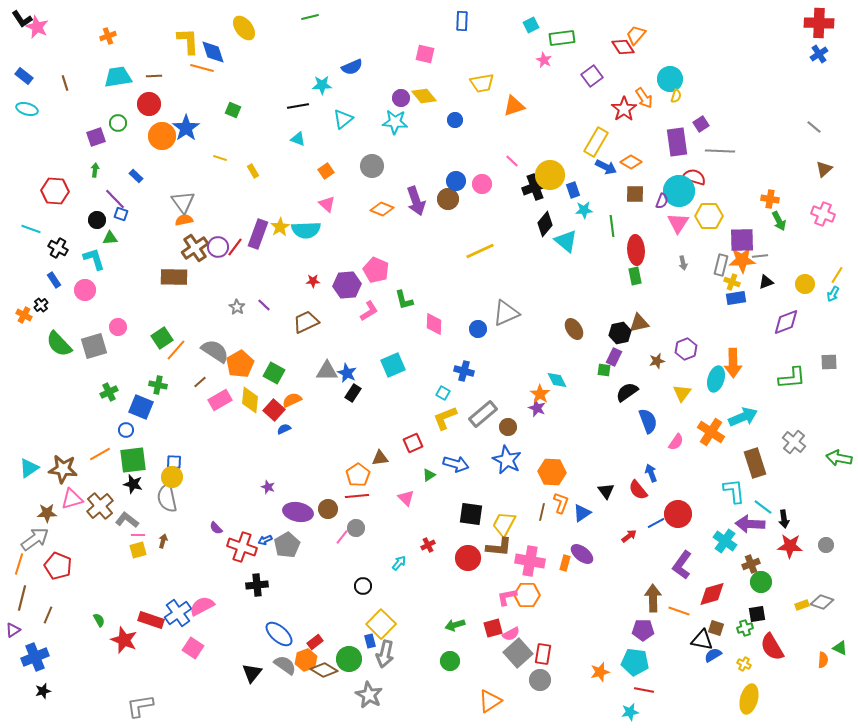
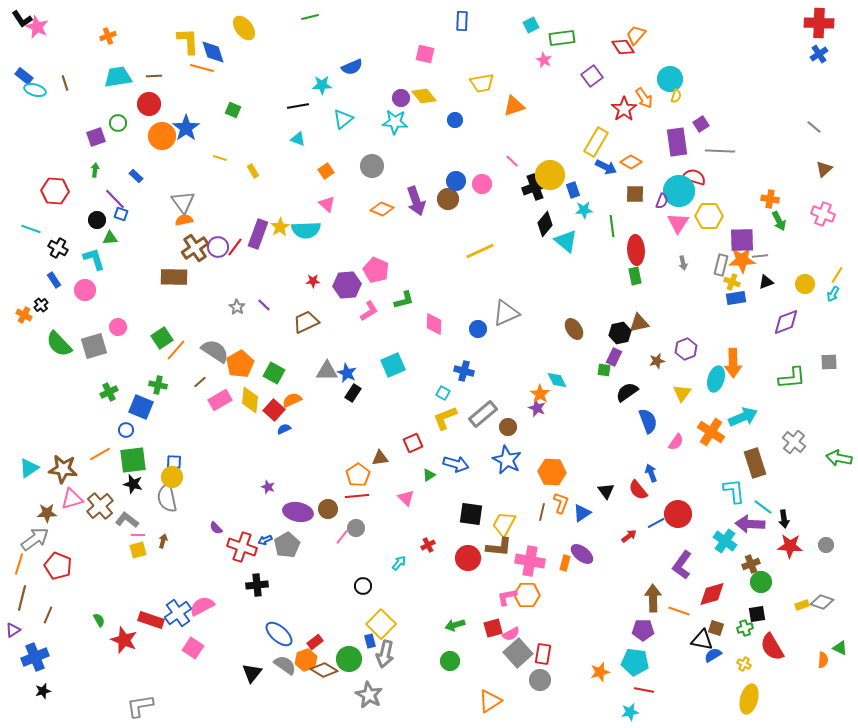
cyan ellipse at (27, 109): moved 8 px right, 19 px up
green L-shape at (404, 300): rotated 90 degrees counterclockwise
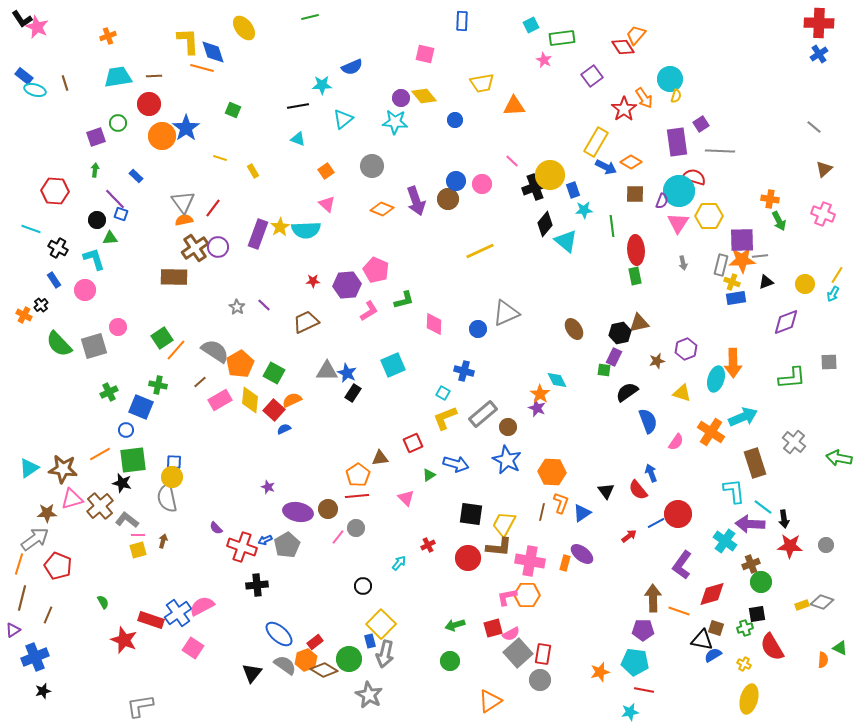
orange triangle at (514, 106): rotated 15 degrees clockwise
red line at (235, 247): moved 22 px left, 39 px up
yellow triangle at (682, 393): rotated 48 degrees counterclockwise
black star at (133, 484): moved 11 px left, 1 px up
pink line at (342, 537): moved 4 px left
green semicircle at (99, 620): moved 4 px right, 18 px up
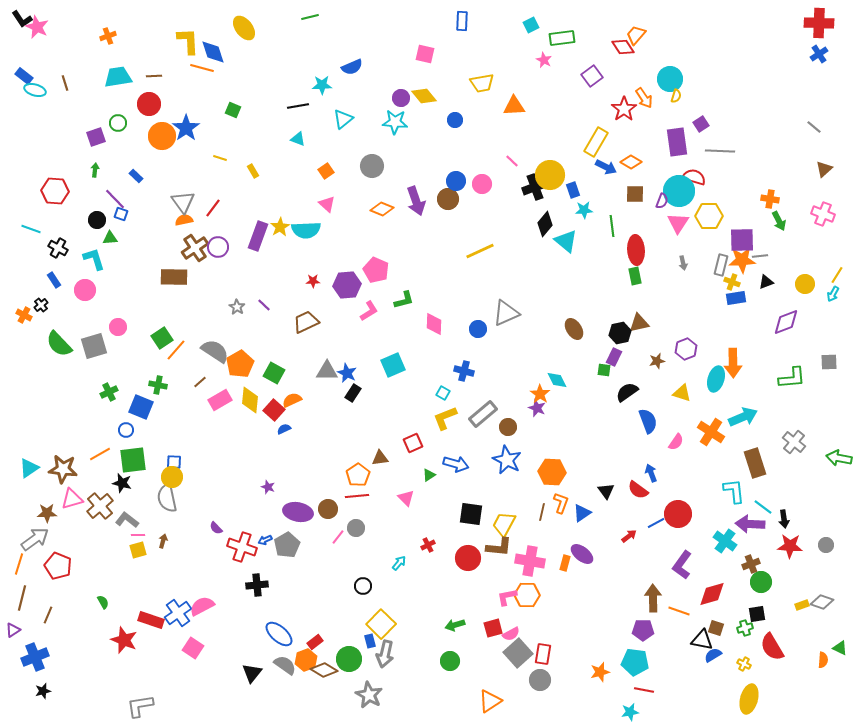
purple rectangle at (258, 234): moved 2 px down
red semicircle at (638, 490): rotated 15 degrees counterclockwise
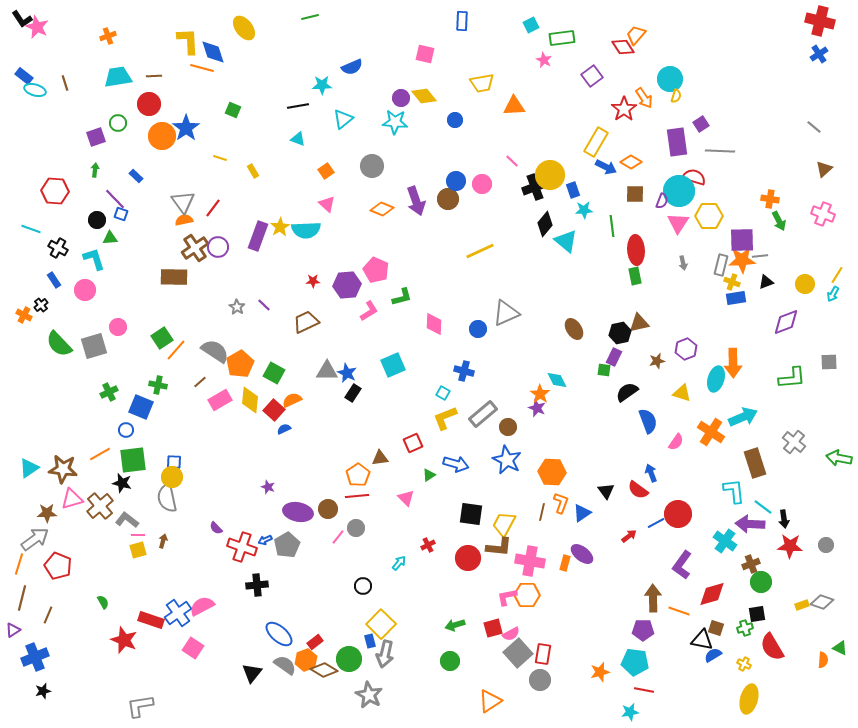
red cross at (819, 23): moved 1 px right, 2 px up; rotated 12 degrees clockwise
green L-shape at (404, 300): moved 2 px left, 3 px up
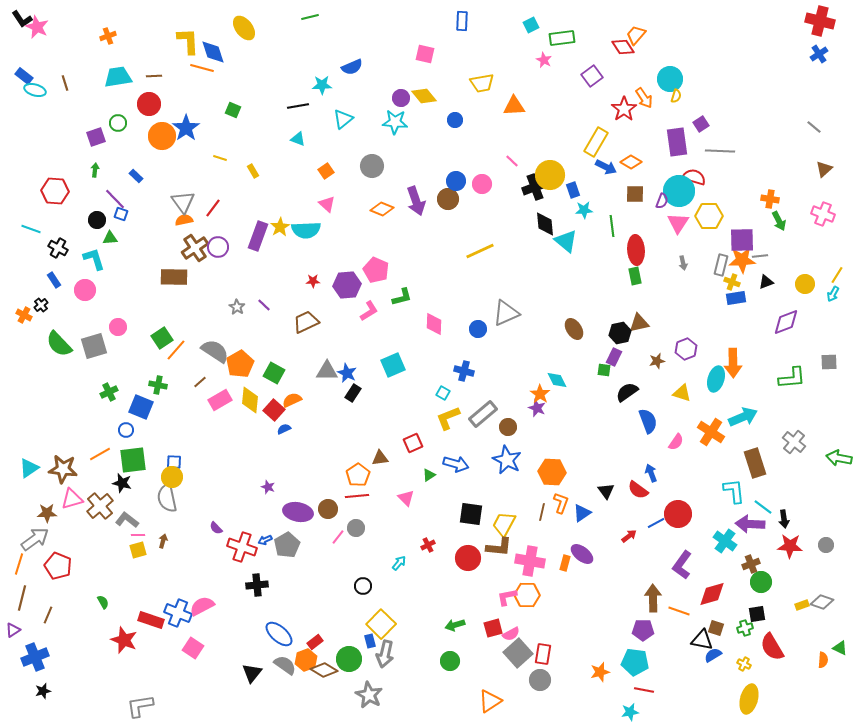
black diamond at (545, 224): rotated 45 degrees counterclockwise
yellow L-shape at (445, 418): moved 3 px right
blue cross at (178, 613): rotated 32 degrees counterclockwise
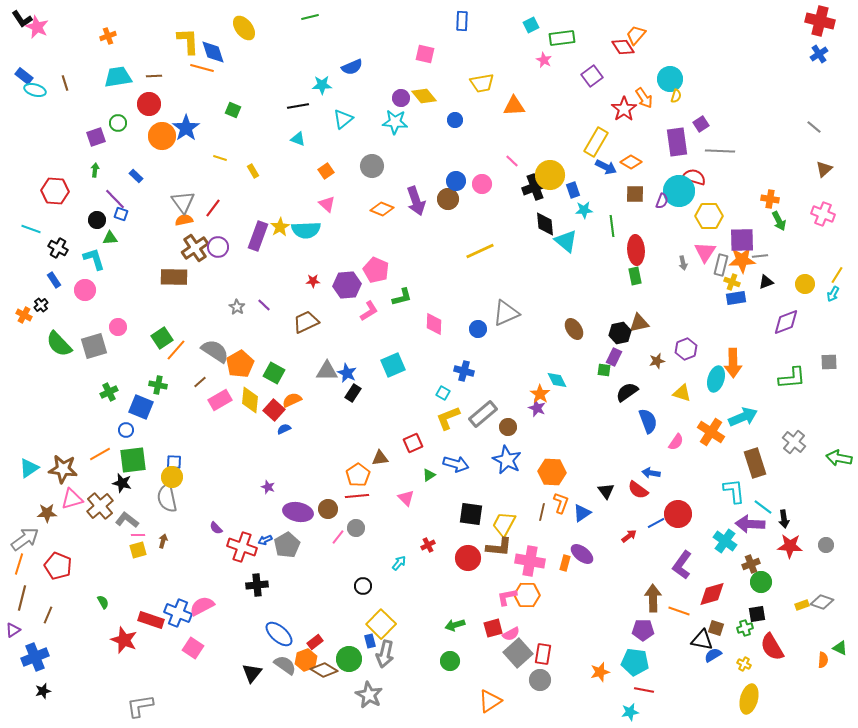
pink triangle at (678, 223): moved 27 px right, 29 px down
blue arrow at (651, 473): rotated 60 degrees counterclockwise
gray arrow at (35, 539): moved 10 px left
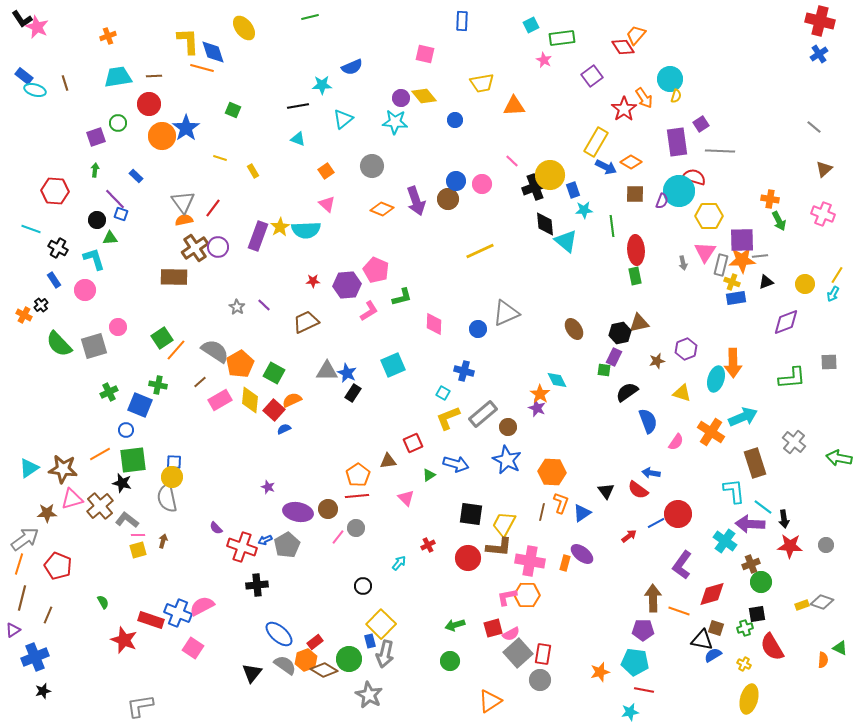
blue square at (141, 407): moved 1 px left, 2 px up
brown triangle at (380, 458): moved 8 px right, 3 px down
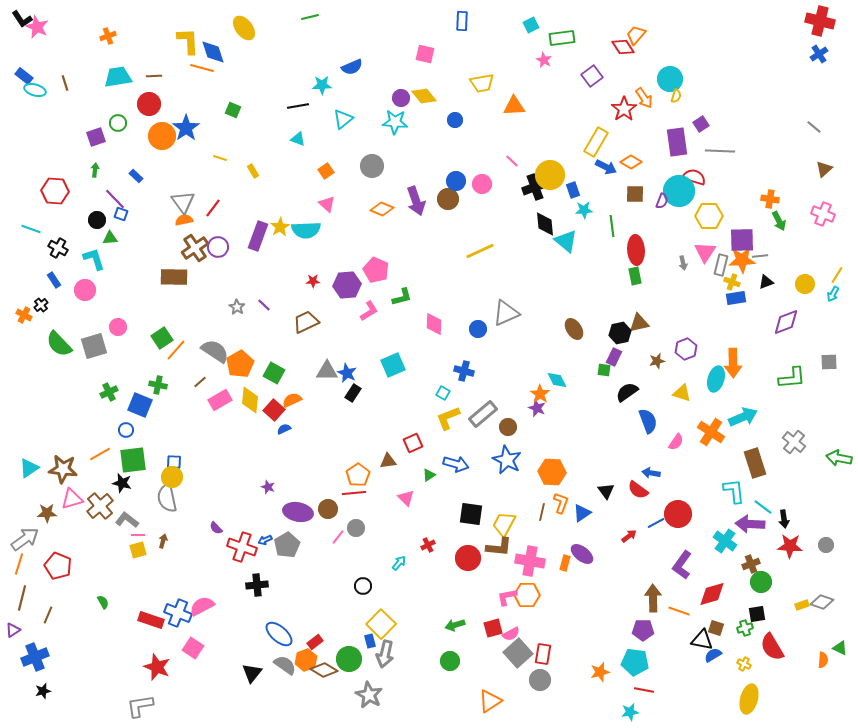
red line at (357, 496): moved 3 px left, 3 px up
red star at (124, 640): moved 33 px right, 27 px down
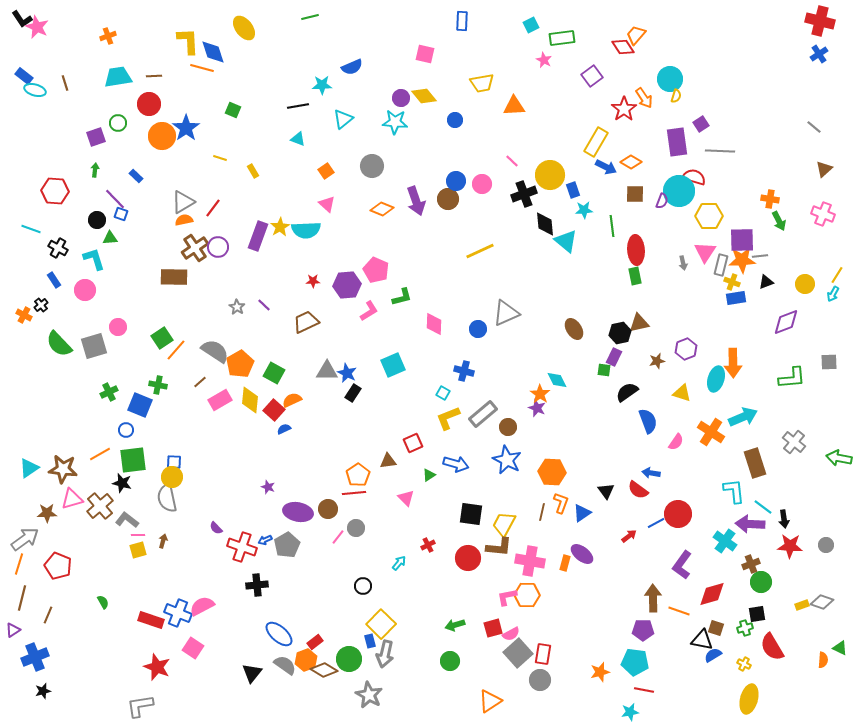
black cross at (535, 187): moved 11 px left, 7 px down
gray triangle at (183, 202): rotated 35 degrees clockwise
